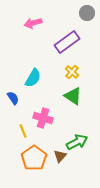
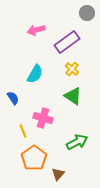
pink arrow: moved 3 px right, 7 px down
yellow cross: moved 3 px up
cyan semicircle: moved 2 px right, 4 px up
brown triangle: moved 2 px left, 18 px down
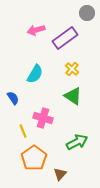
purple rectangle: moved 2 px left, 4 px up
brown triangle: moved 2 px right
